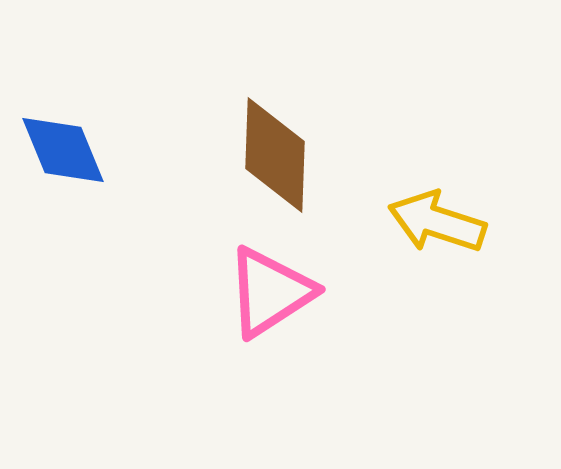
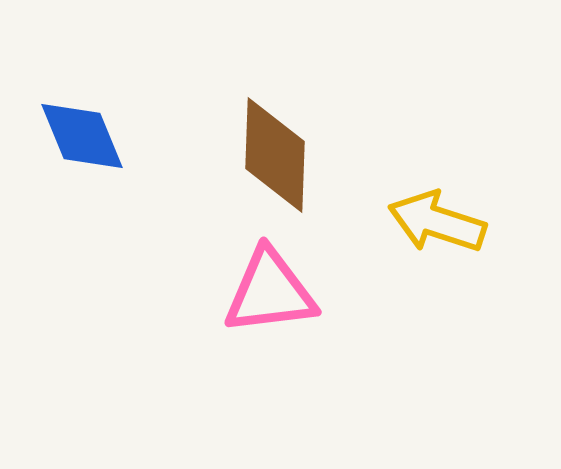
blue diamond: moved 19 px right, 14 px up
pink triangle: rotated 26 degrees clockwise
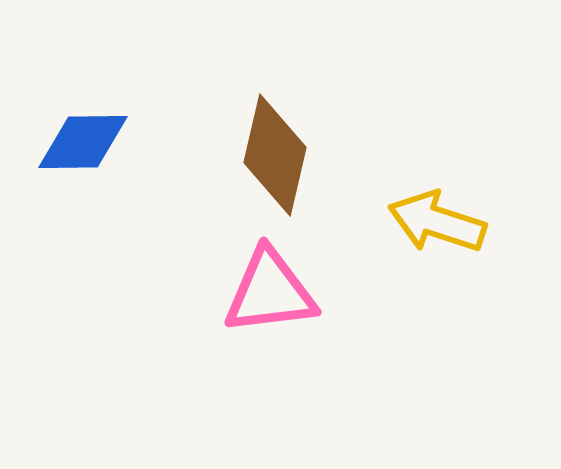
blue diamond: moved 1 px right, 6 px down; rotated 68 degrees counterclockwise
brown diamond: rotated 11 degrees clockwise
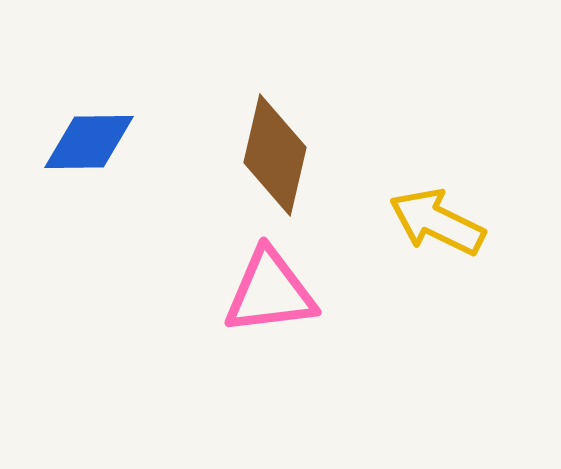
blue diamond: moved 6 px right
yellow arrow: rotated 8 degrees clockwise
